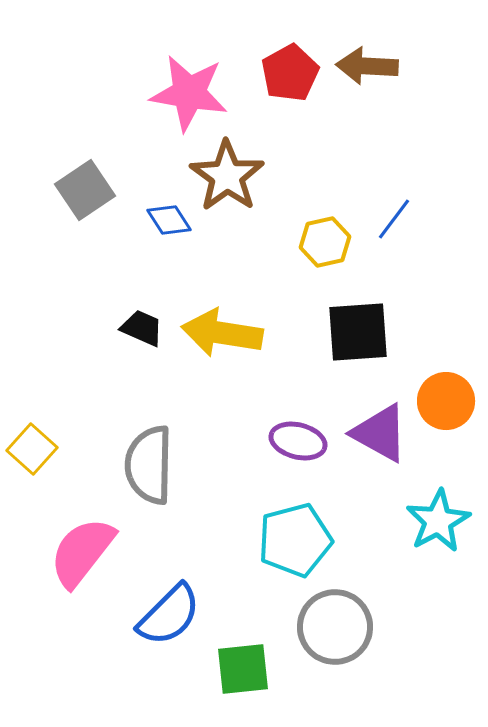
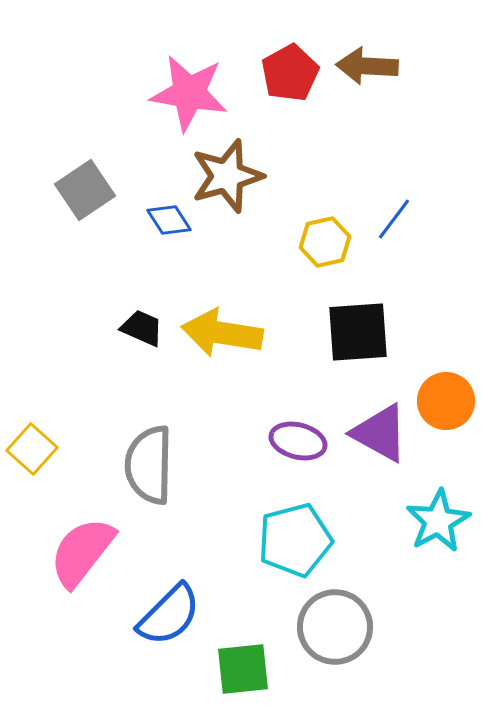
brown star: rotated 20 degrees clockwise
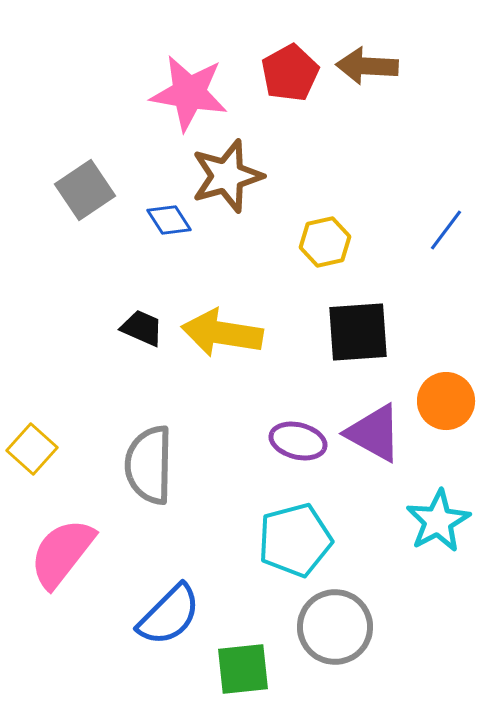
blue line: moved 52 px right, 11 px down
purple triangle: moved 6 px left
pink semicircle: moved 20 px left, 1 px down
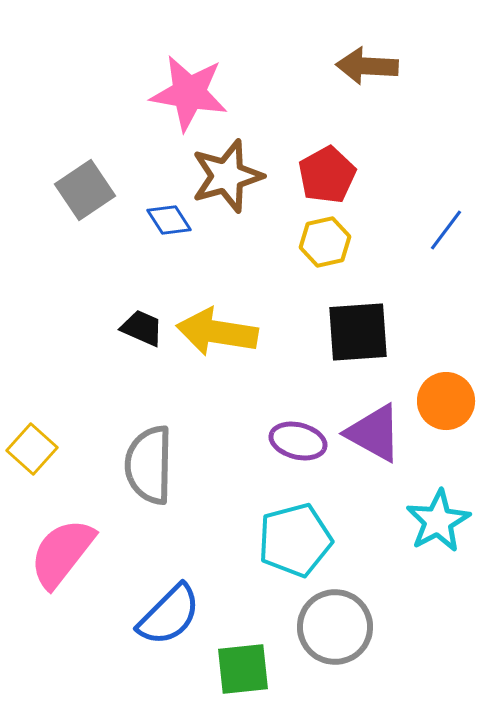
red pentagon: moved 37 px right, 102 px down
yellow arrow: moved 5 px left, 1 px up
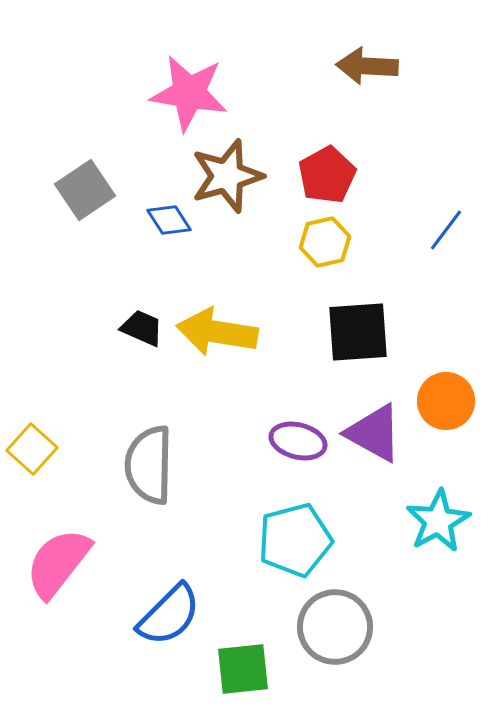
pink semicircle: moved 4 px left, 10 px down
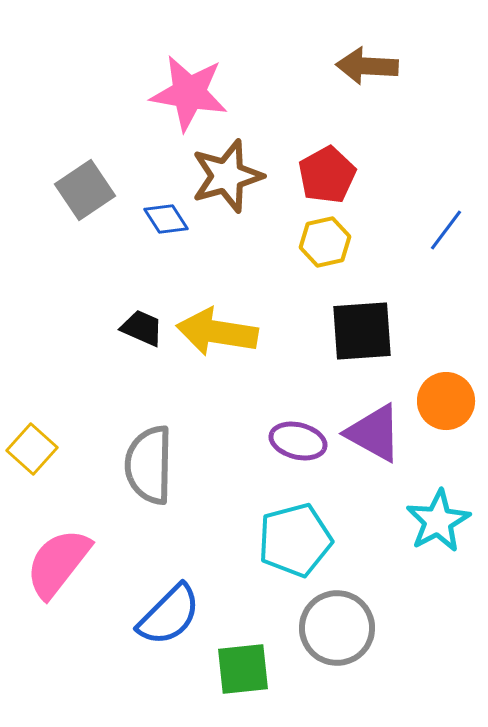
blue diamond: moved 3 px left, 1 px up
black square: moved 4 px right, 1 px up
gray circle: moved 2 px right, 1 px down
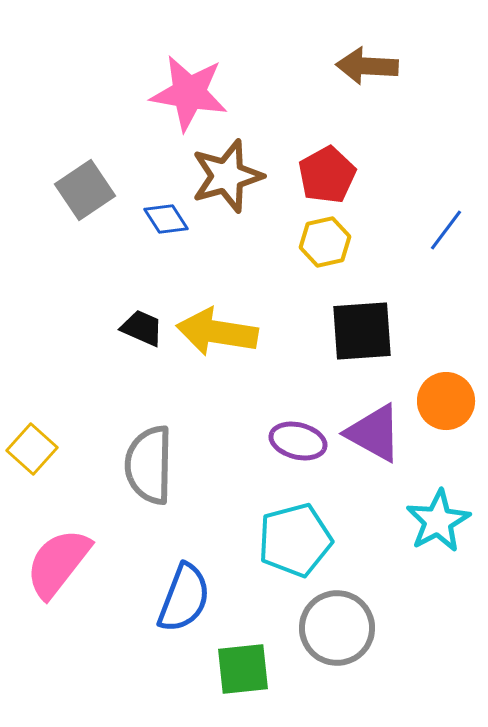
blue semicircle: moved 15 px right, 17 px up; rotated 24 degrees counterclockwise
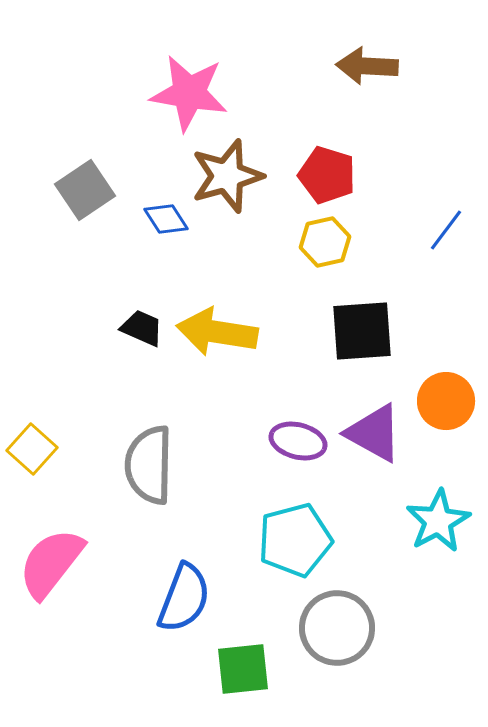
red pentagon: rotated 26 degrees counterclockwise
pink semicircle: moved 7 px left
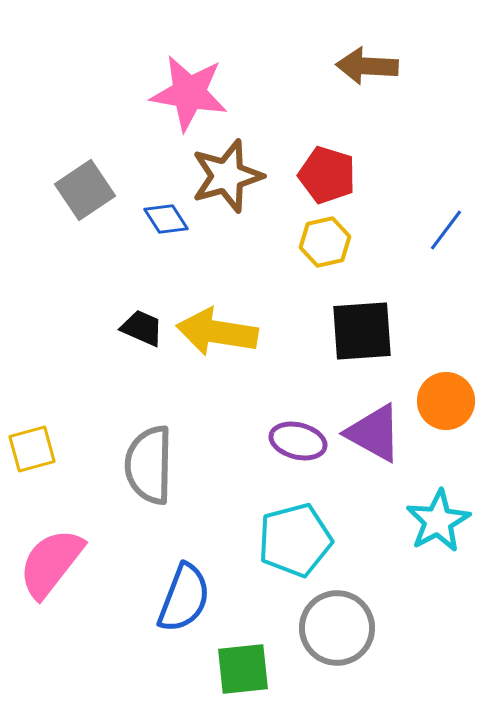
yellow square: rotated 33 degrees clockwise
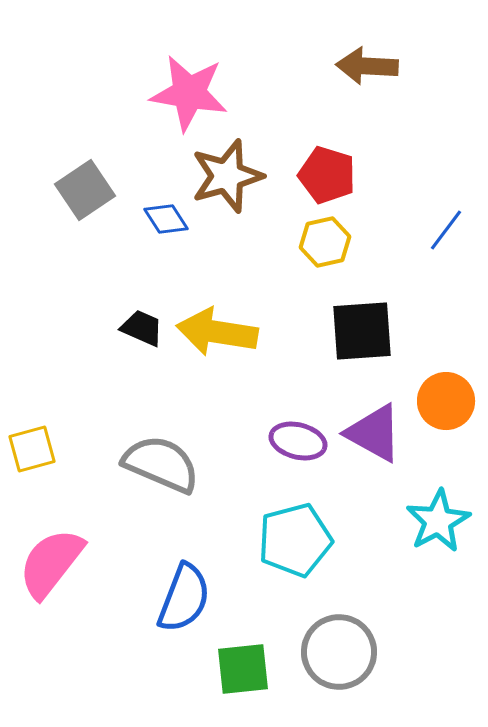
gray semicircle: moved 12 px right, 1 px up; rotated 112 degrees clockwise
gray circle: moved 2 px right, 24 px down
